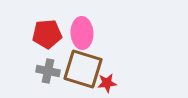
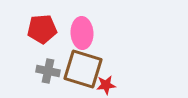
red pentagon: moved 5 px left, 5 px up
red star: moved 1 px left, 2 px down
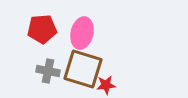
pink ellipse: rotated 16 degrees clockwise
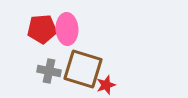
pink ellipse: moved 15 px left, 4 px up; rotated 16 degrees counterclockwise
gray cross: moved 1 px right
red star: rotated 12 degrees counterclockwise
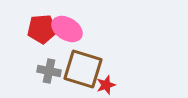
pink ellipse: rotated 56 degrees counterclockwise
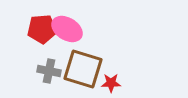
red star: moved 5 px right, 2 px up; rotated 18 degrees clockwise
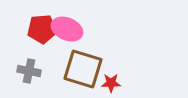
pink ellipse: rotated 8 degrees counterclockwise
gray cross: moved 20 px left
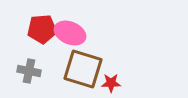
pink ellipse: moved 3 px right, 4 px down
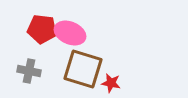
red pentagon: rotated 12 degrees clockwise
red star: rotated 12 degrees clockwise
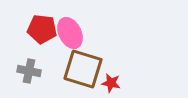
pink ellipse: rotated 40 degrees clockwise
